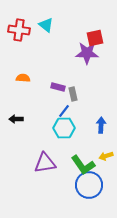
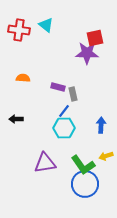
blue circle: moved 4 px left, 1 px up
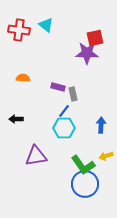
purple triangle: moved 9 px left, 7 px up
